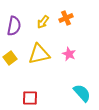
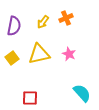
yellow square: moved 2 px right
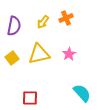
pink star: rotated 16 degrees clockwise
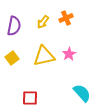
yellow triangle: moved 5 px right, 2 px down
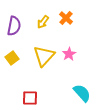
orange cross: rotated 24 degrees counterclockwise
yellow triangle: rotated 35 degrees counterclockwise
